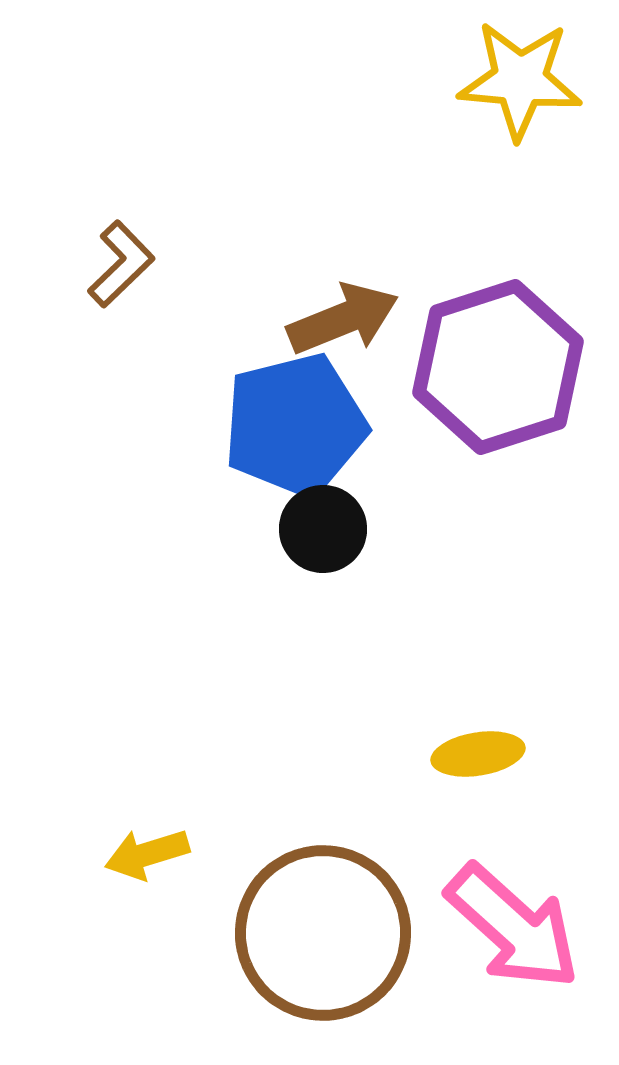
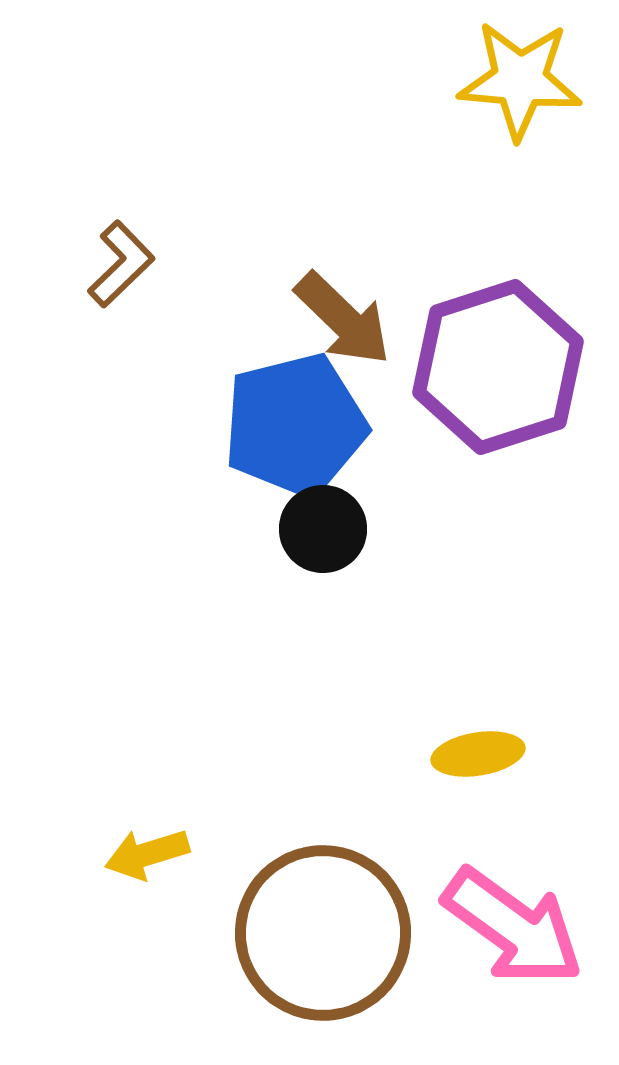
brown arrow: rotated 66 degrees clockwise
pink arrow: rotated 6 degrees counterclockwise
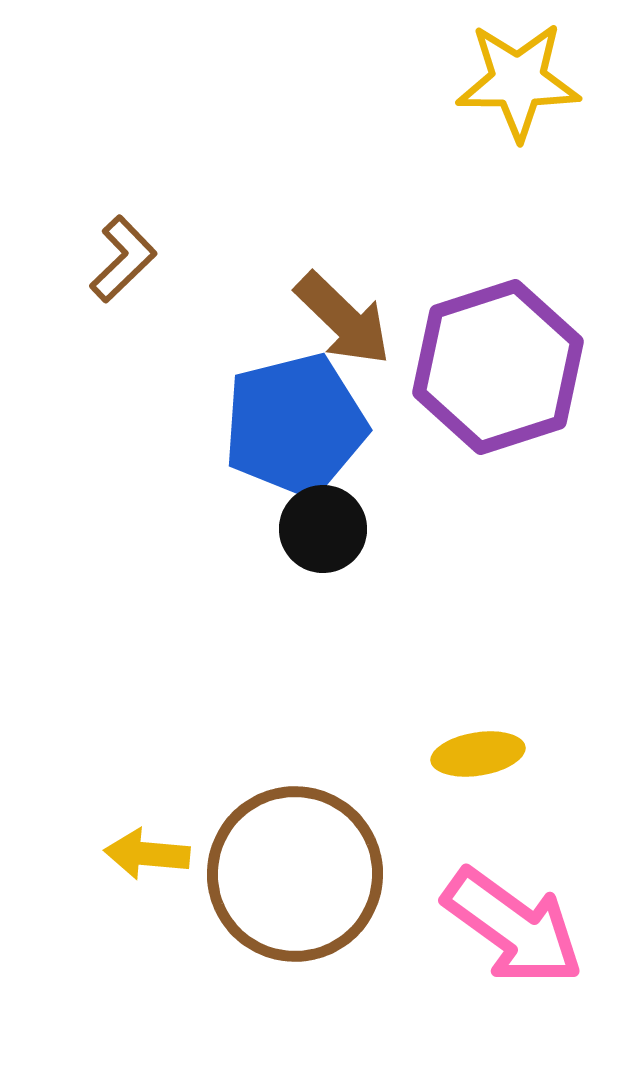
yellow star: moved 2 px left, 1 px down; rotated 5 degrees counterclockwise
brown L-shape: moved 2 px right, 5 px up
yellow arrow: rotated 22 degrees clockwise
brown circle: moved 28 px left, 59 px up
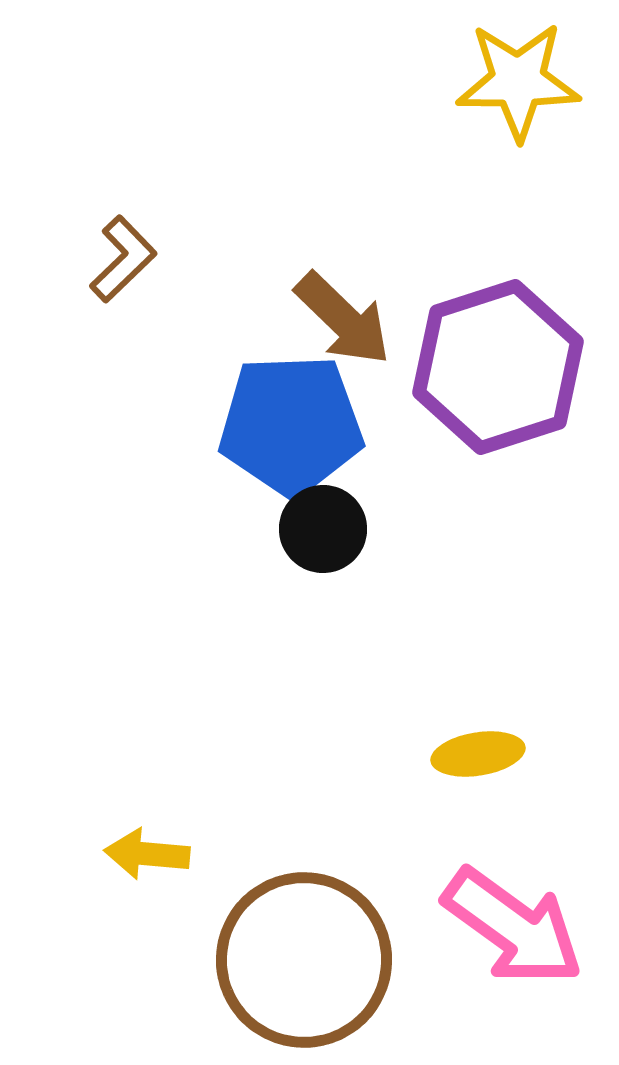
blue pentagon: moved 4 px left; rotated 12 degrees clockwise
brown circle: moved 9 px right, 86 px down
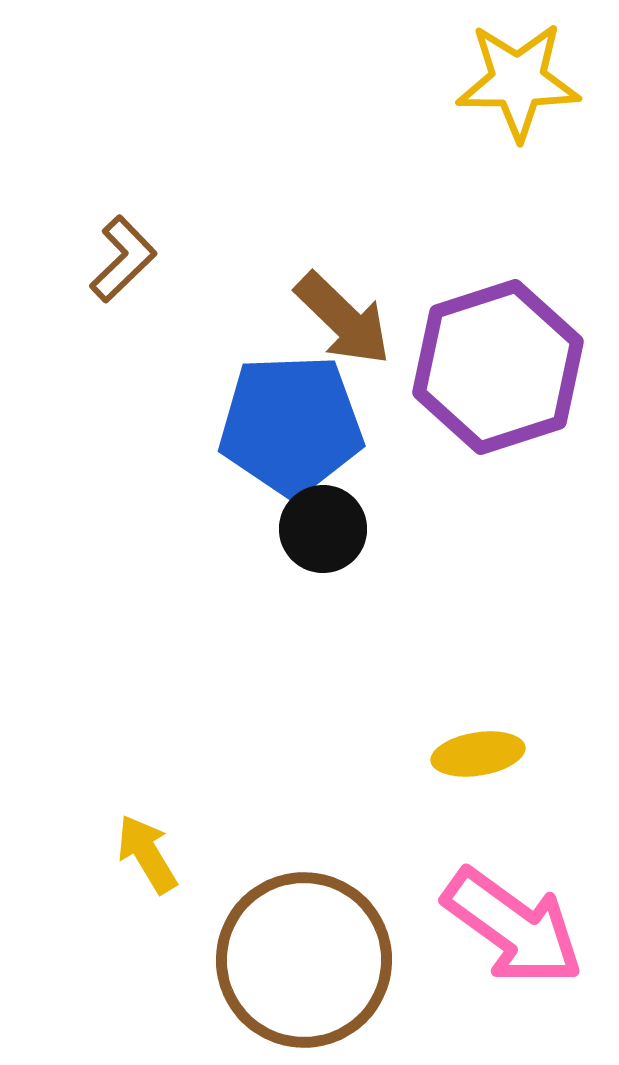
yellow arrow: rotated 54 degrees clockwise
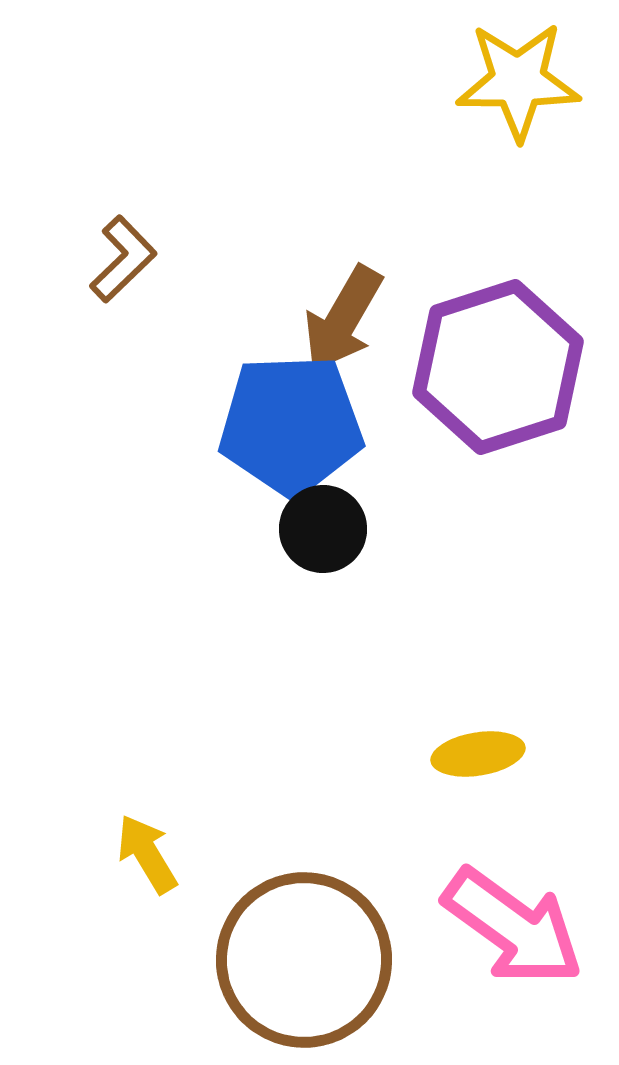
brown arrow: rotated 76 degrees clockwise
